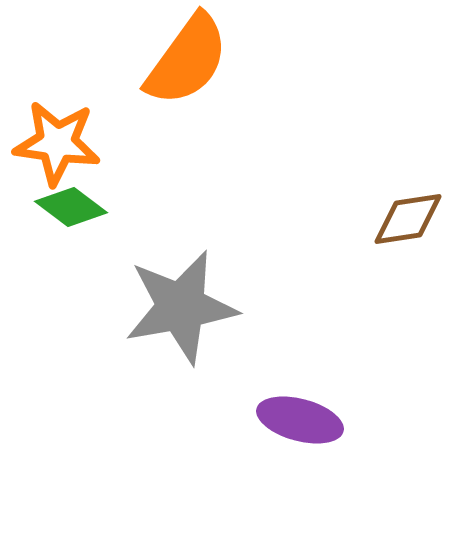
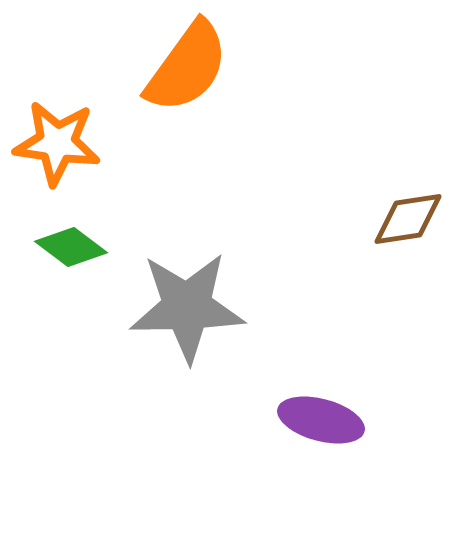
orange semicircle: moved 7 px down
green diamond: moved 40 px down
gray star: moved 6 px right; rotated 9 degrees clockwise
purple ellipse: moved 21 px right
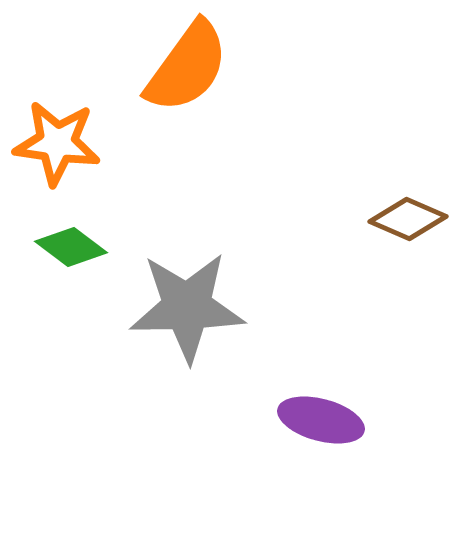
brown diamond: rotated 32 degrees clockwise
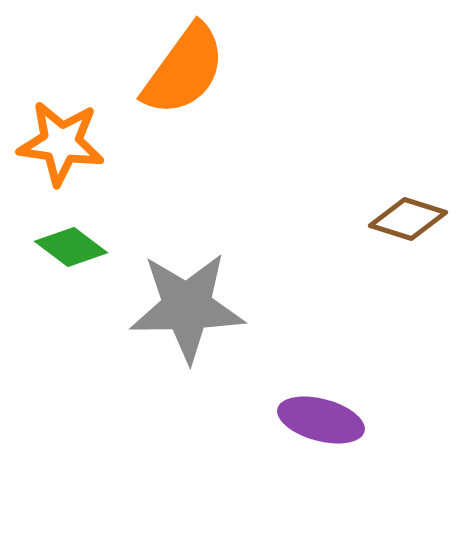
orange semicircle: moved 3 px left, 3 px down
orange star: moved 4 px right
brown diamond: rotated 6 degrees counterclockwise
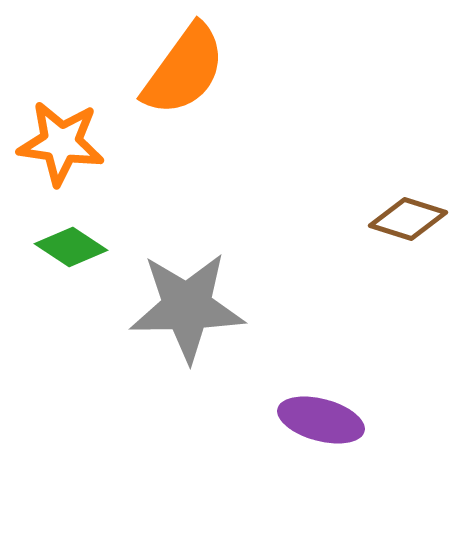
green diamond: rotated 4 degrees counterclockwise
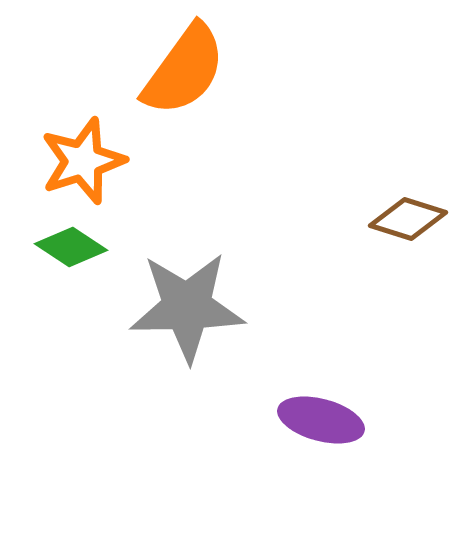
orange star: moved 22 px right, 18 px down; rotated 26 degrees counterclockwise
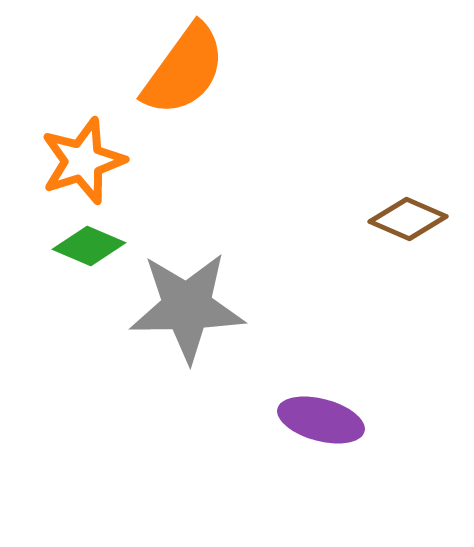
brown diamond: rotated 6 degrees clockwise
green diamond: moved 18 px right, 1 px up; rotated 10 degrees counterclockwise
